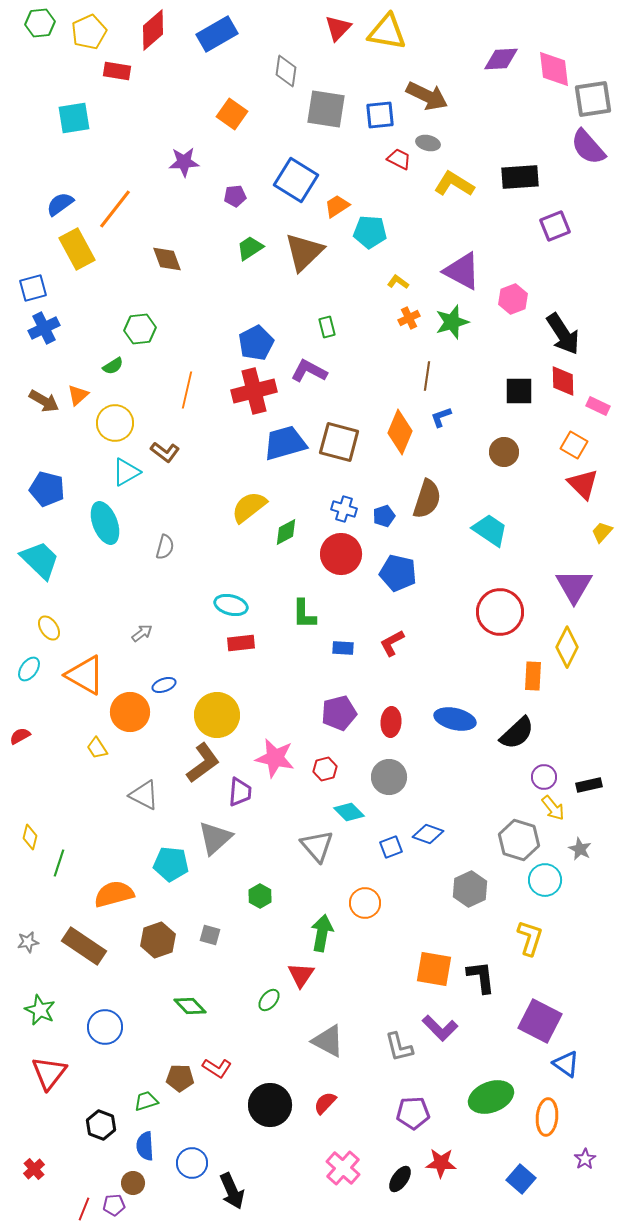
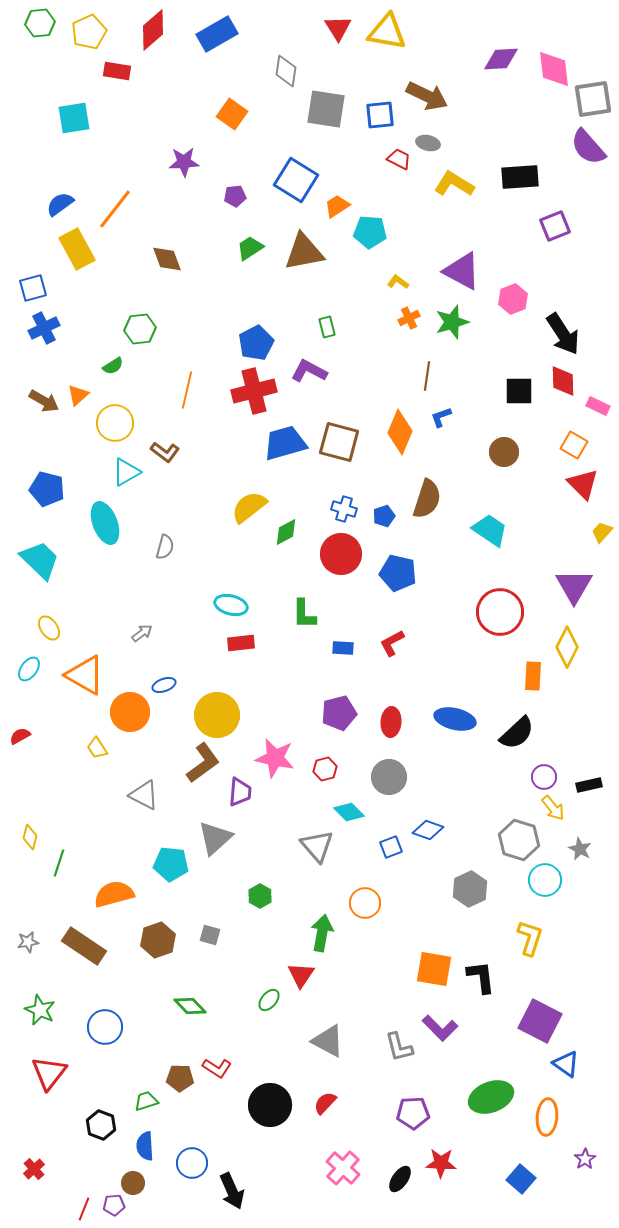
red triangle at (338, 28): rotated 16 degrees counterclockwise
brown triangle at (304, 252): rotated 33 degrees clockwise
blue diamond at (428, 834): moved 4 px up
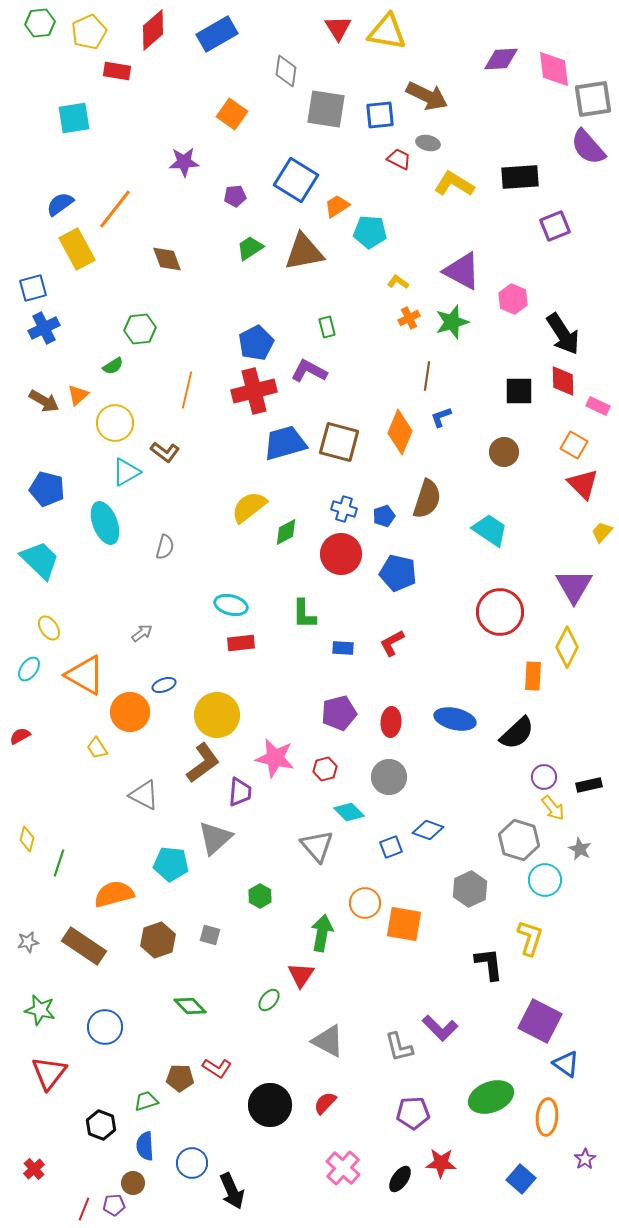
pink hexagon at (513, 299): rotated 16 degrees counterclockwise
yellow diamond at (30, 837): moved 3 px left, 2 px down
orange square at (434, 969): moved 30 px left, 45 px up
black L-shape at (481, 977): moved 8 px right, 13 px up
green star at (40, 1010): rotated 12 degrees counterclockwise
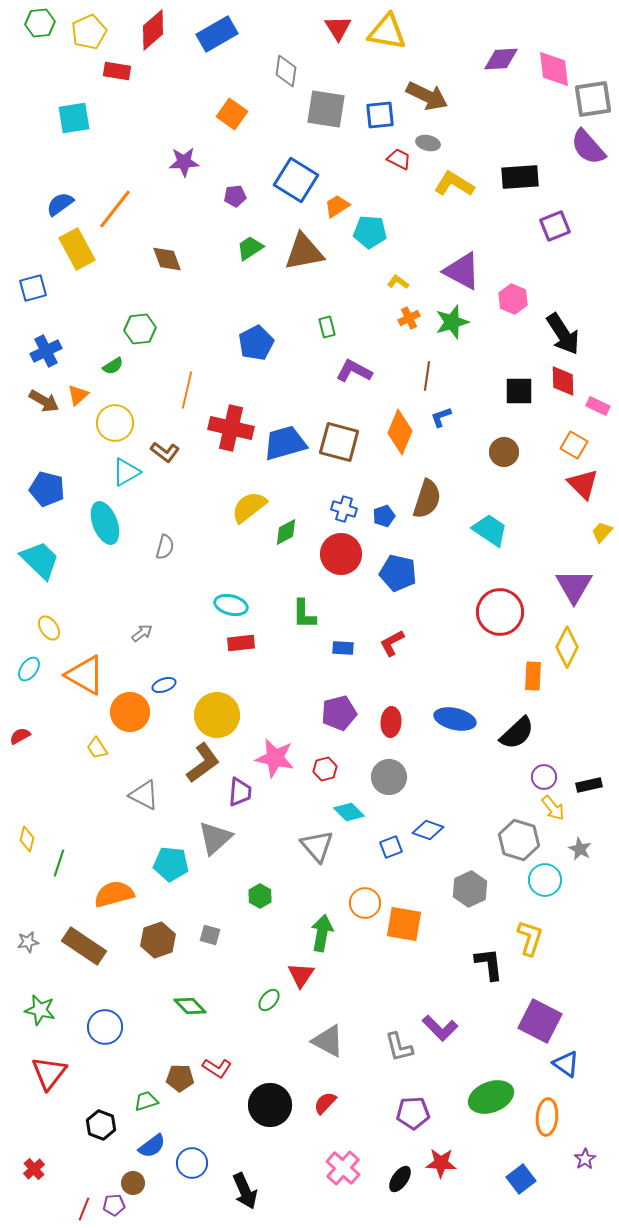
blue cross at (44, 328): moved 2 px right, 23 px down
purple L-shape at (309, 371): moved 45 px right
red cross at (254, 391): moved 23 px left, 37 px down; rotated 27 degrees clockwise
blue semicircle at (145, 1146): moved 7 px right; rotated 124 degrees counterclockwise
blue square at (521, 1179): rotated 12 degrees clockwise
black arrow at (232, 1191): moved 13 px right
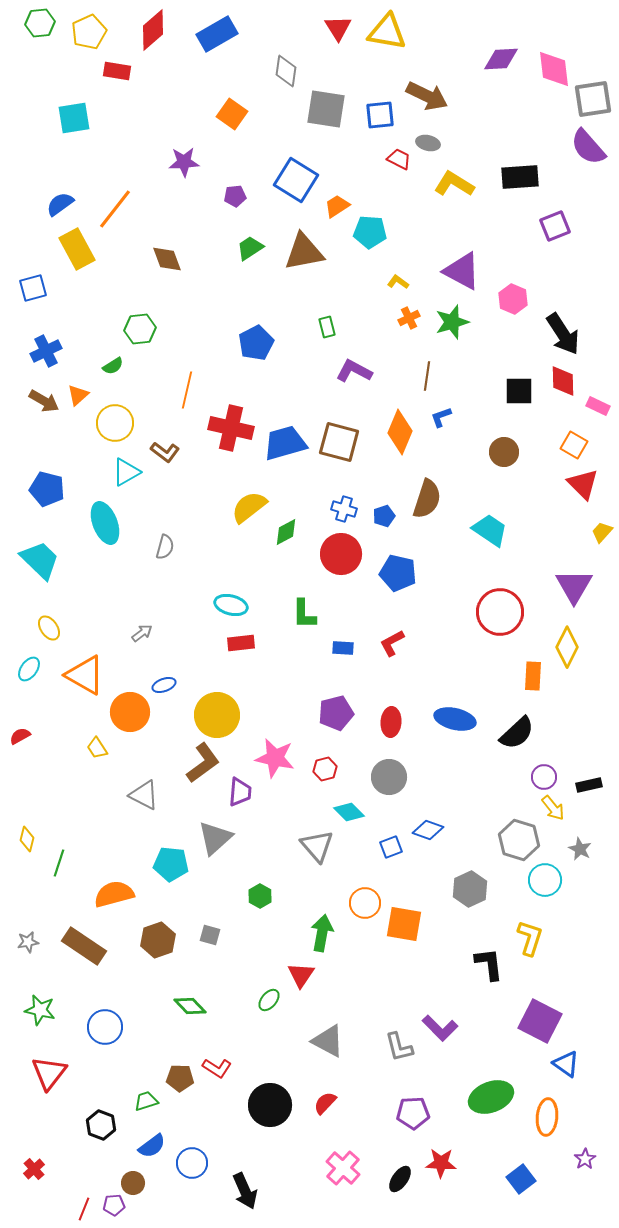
purple pentagon at (339, 713): moved 3 px left
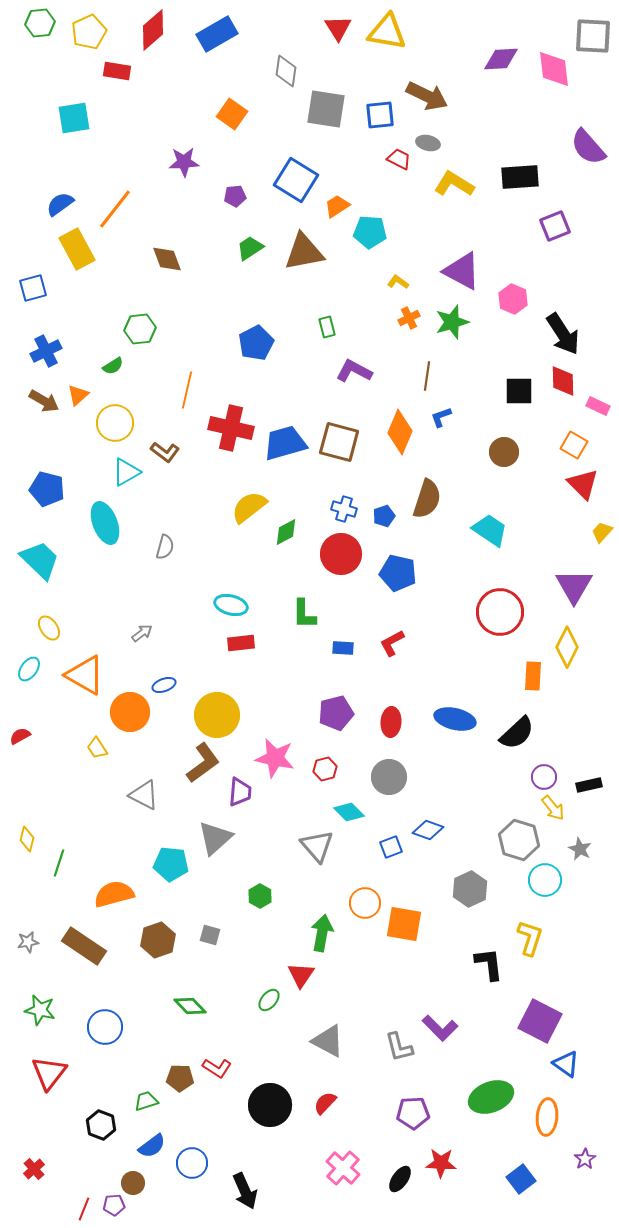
gray square at (593, 99): moved 63 px up; rotated 12 degrees clockwise
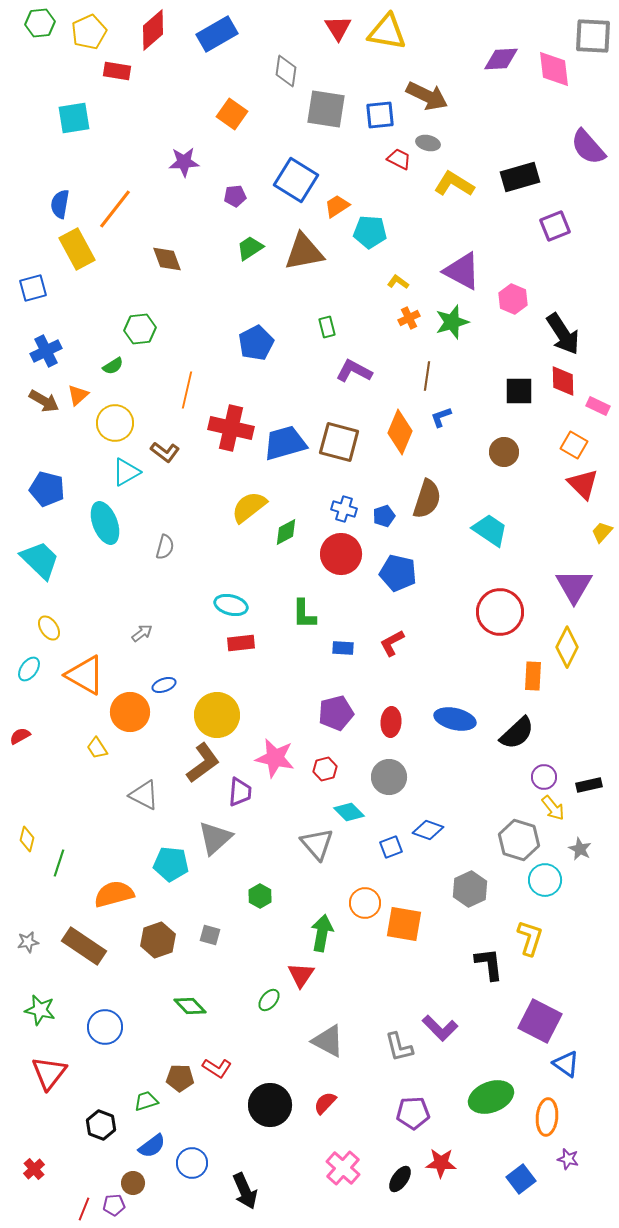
black rectangle at (520, 177): rotated 12 degrees counterclockwise
blue semicircle at (60, 204): rotated 44 degrees counterclockwise
gray triangle at (317, 846): moved 2 px up
purple star at (585, 1159): moved 17 px left; rotated 25 degrees counterclockwise
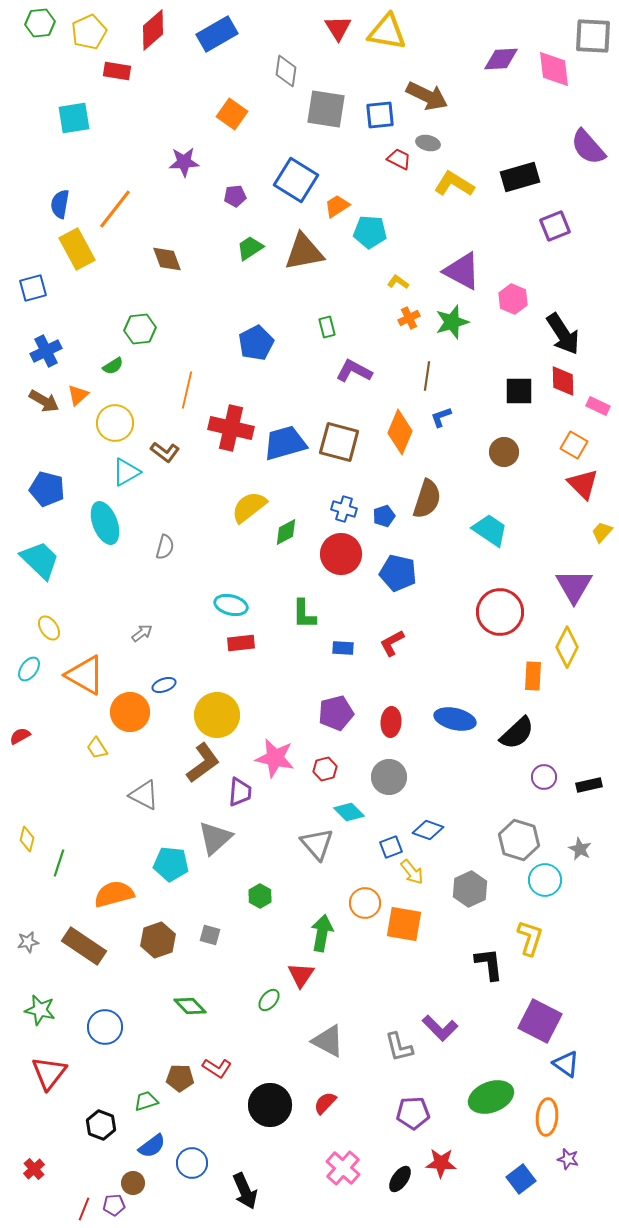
yellow arrow at (553, 808): moved 141 px left, 64 px down
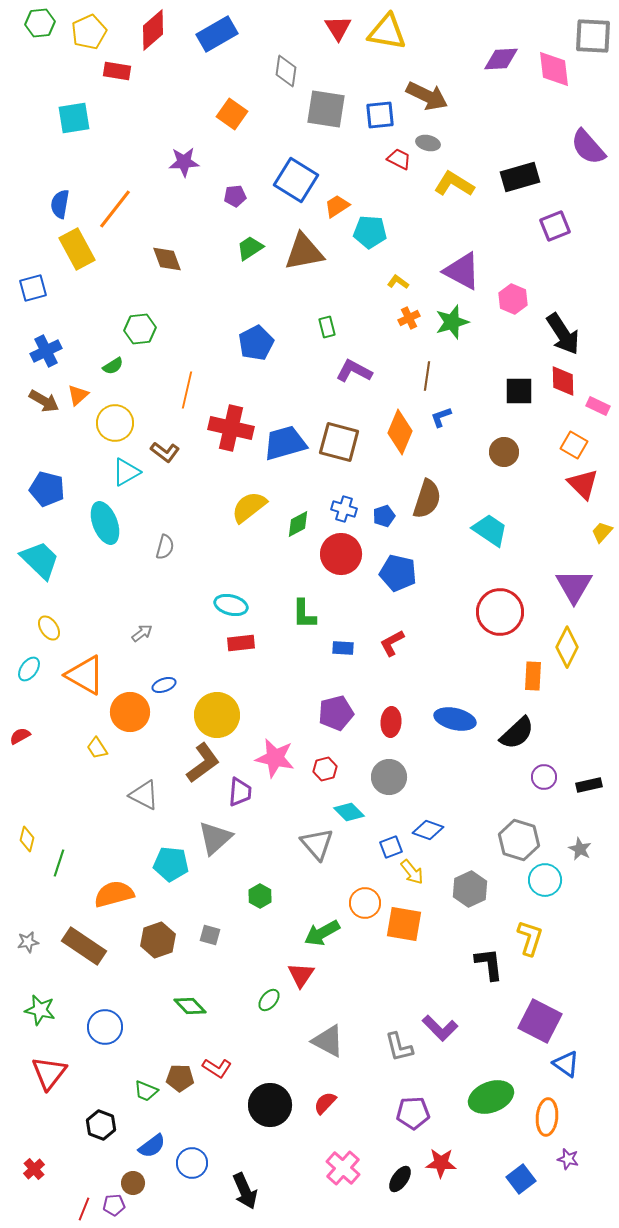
green diamond at (286, 532): moved 12 px right, 8 px up
green arrow at (322, 933): rotated 129 degrees counterclockwise
green trapezoid at (146, 1101): moved 10 px up; rotated 140 degrees counterclockwise
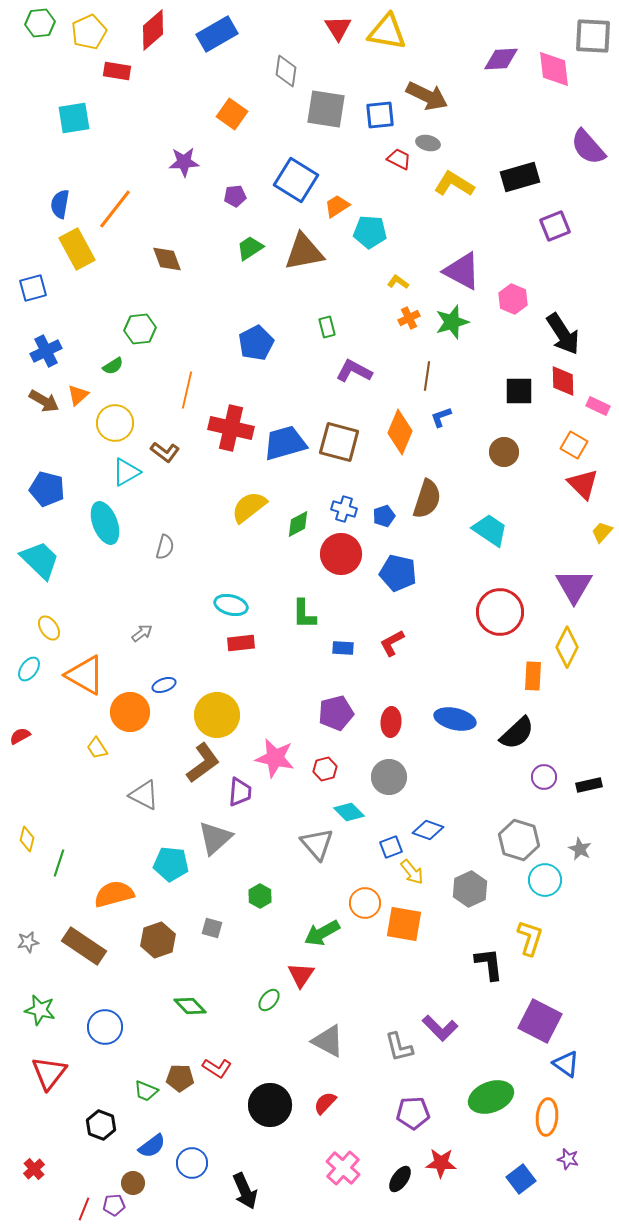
gray square at (210, 935): moved 2 px right, 7 px up
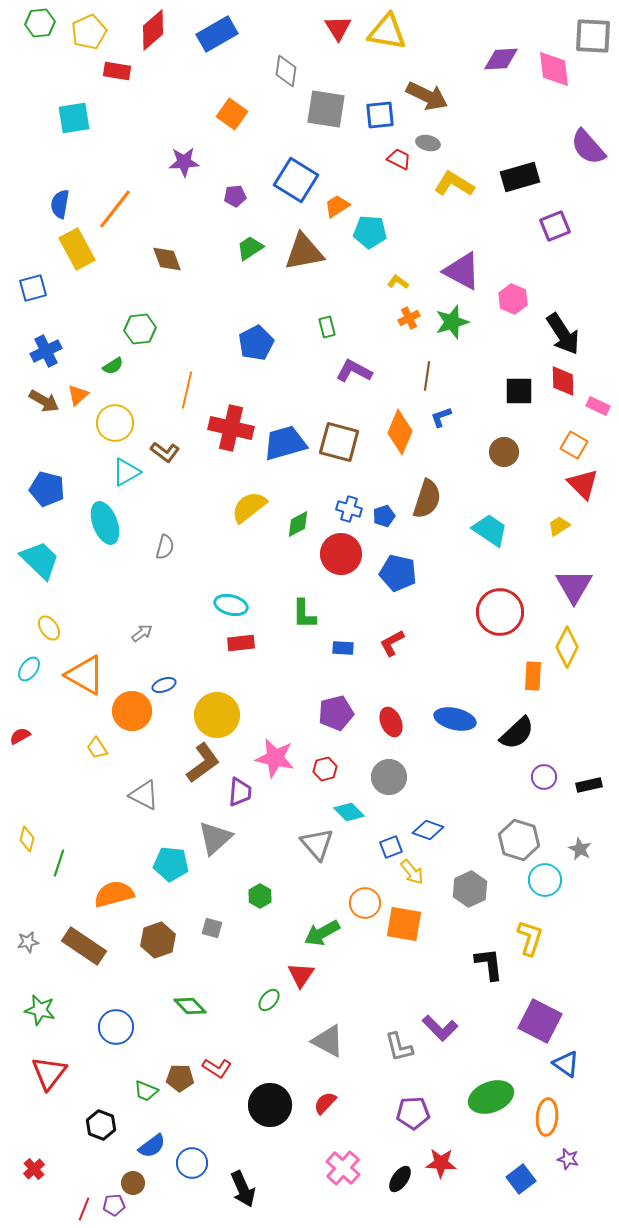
blue cross at (344, 509): moved 5 px right
yellow trapezoid at (602, 532): moved 43 px left, 6 px up; rotated 15 degrees clockwise
orange circle at (130, 712): moved 2 px right, 1 px up
red ellipse at (391, 722): rotated 28 degrees counterclockwise
blue circle at (105, 1027): moved 11 px right
black arrow at (245, 1191): moved 2 px left, 2 px up
